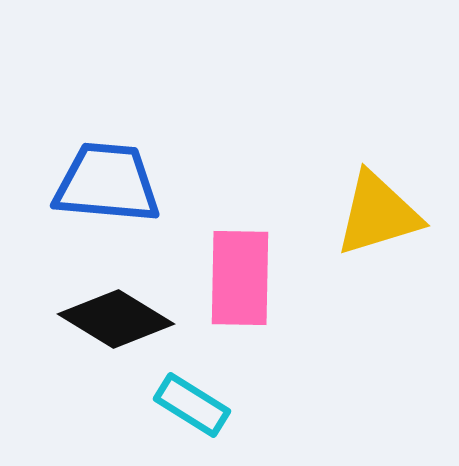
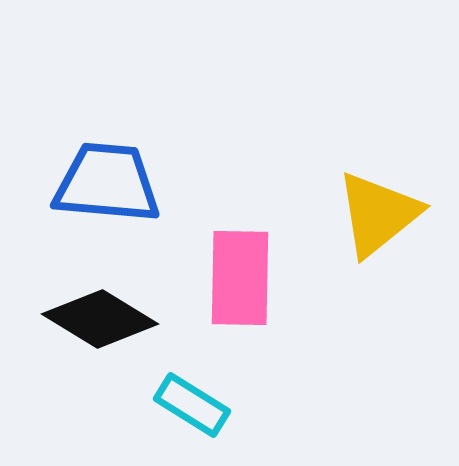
yellow triangle: rotated 22 degrees counterclockwise
black diamond: moved 16 px left
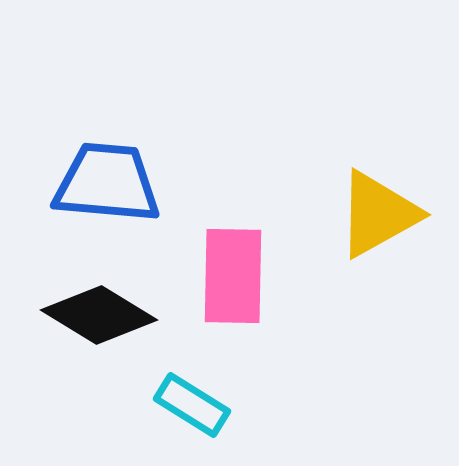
yellow triangle: rotated 10 degrees clockwise
pink rectangle: moved 7 px left, 2 px up
black diamond: moved 1 px left, 4 px up
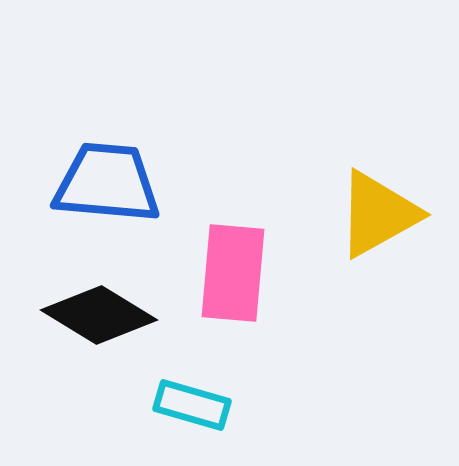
pink rectangle: moved 3 px up; rotated 4 degrees clockwise
cyan rectangle: rotated 16 degrees counterclockwise
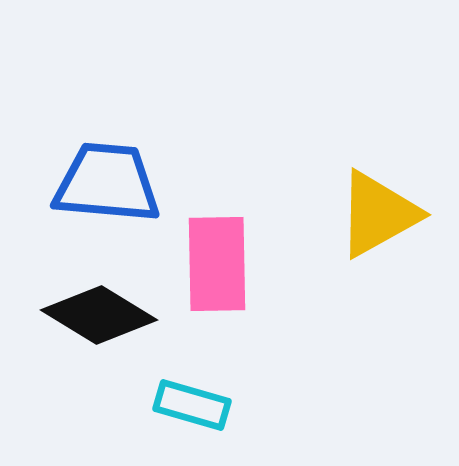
pink rectangle: moved 16 px left, 9 px up; rotated 6 degrees counterclockwise
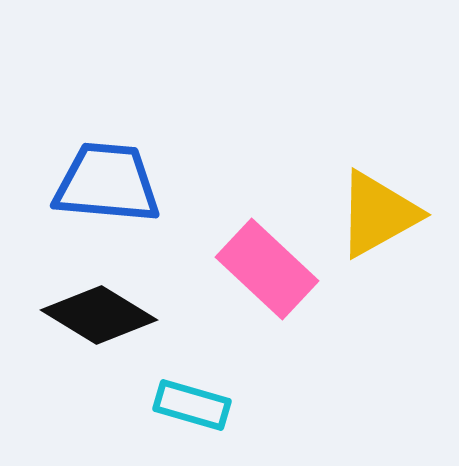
pink rectangle: moved 50 px right, 5 px down; rotated 46 degrees counterclockwise
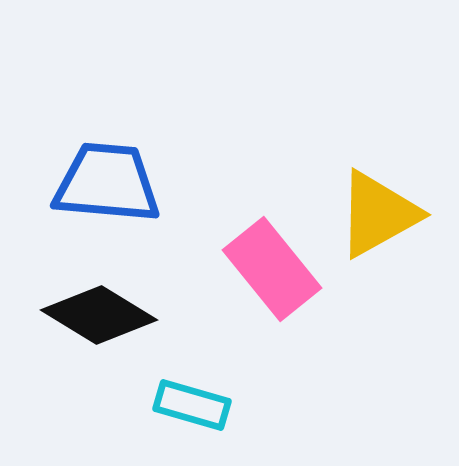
pink rectangle: moved 5 px right; rotated 8 degrees clockwise
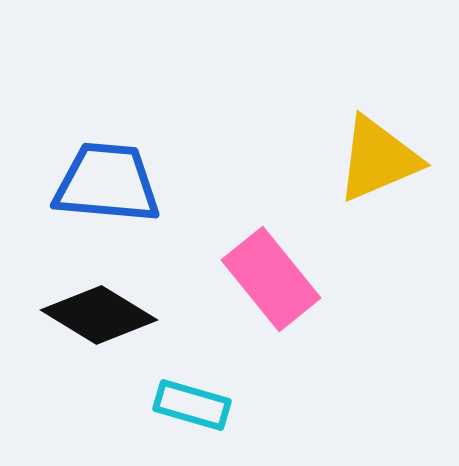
yellow triangle: moved 55 px up; rotated 6 degrees clockwise
pink rectangle: moved 1 px left, 10 px down
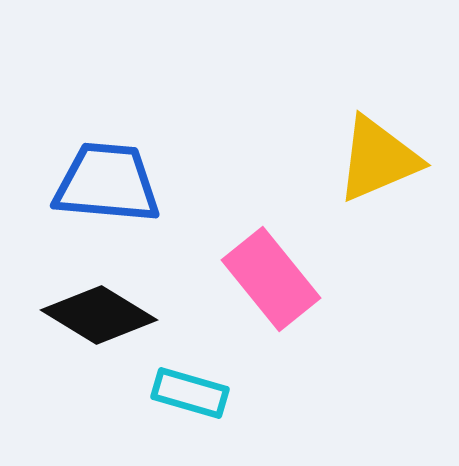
cyan rectangle: moved 2 px left, 12 px up
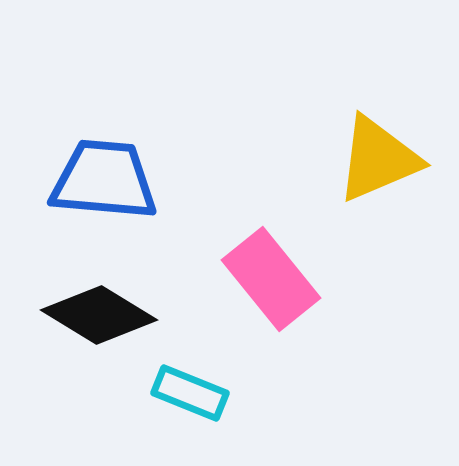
blue trapezoid: moved 3 px left, 3 px up
cyan rectangle: rotated 6 degrees clockwise
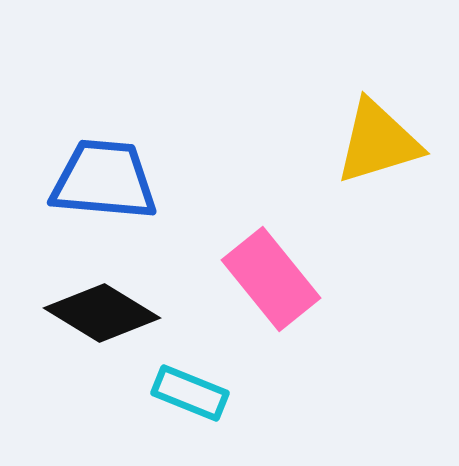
yellow triangle: moved 17 px up; rotated 6 degrees clockwise
black diamond: moved 3 px right, 2 px up
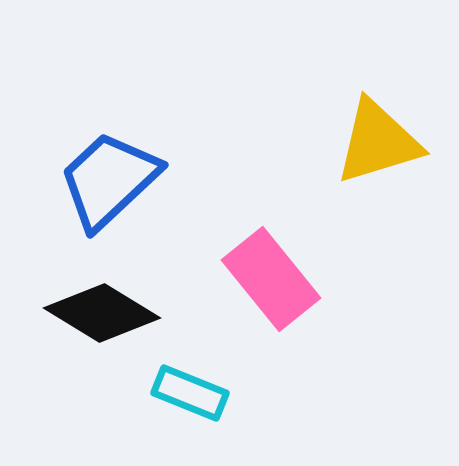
blue trapezoid: moved 5 px right; rotated 48 degrees counterclockwise
